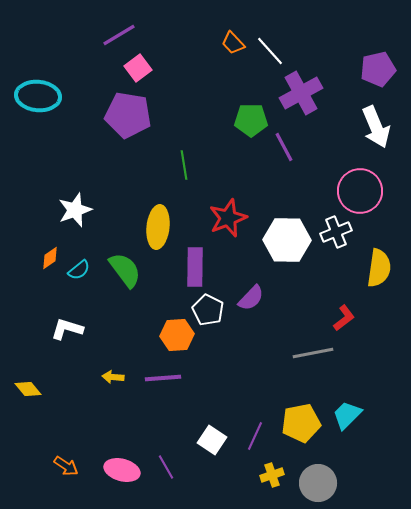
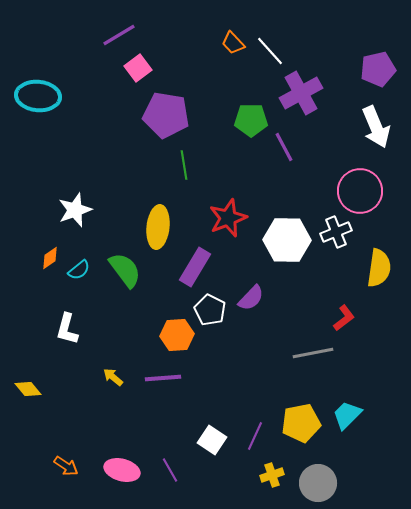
purple pentagon at (128, 115): moved 38 px right
purple rectangle at (195, 267): rotated 30 degrees clockwise
white pentagon at (208, 310): moved 2 px right
white L-shape at (67, 329): rotated 92 degrees counterclockwise
yellow arrow at (113, 377): rotated 35 degrees clockwise
purple line at (166, 467): moved 4 px right, 3 px down
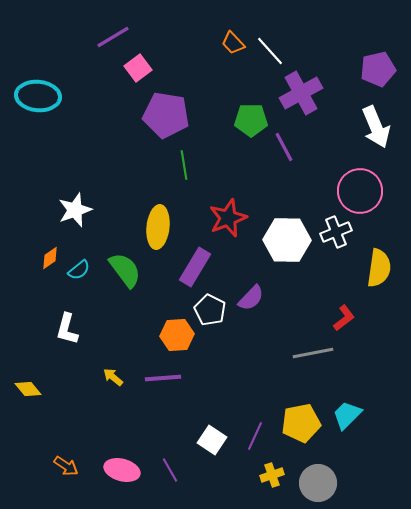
purple line at (119, 35): moved 6 px left, 2 px down
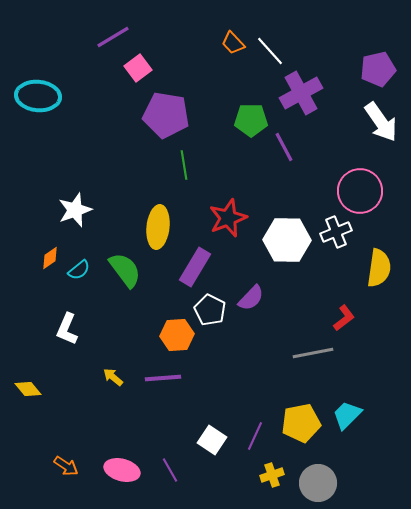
white arrow at (376, 127): moved 5 px right, 5 px up; rotated 12 degrees counterclockwise
white L-shape at (67, 329): rotated 8 degrees clockwise
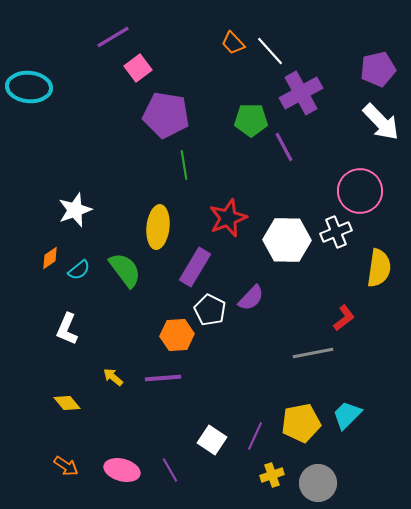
cyan ellipse at (38, 96): moved 9 px left, 9 px up
white arrow at (381, 122): rotated 9 degrees counterclockwise
yellow diamond at (28, 389): moved 39 px right, 14 px down
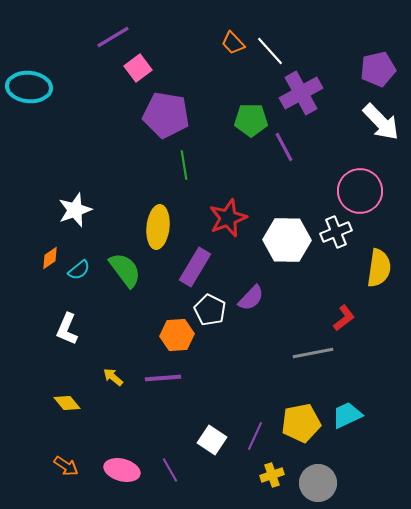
cyan trapezoid at (347, 415): rotated 20 degrees clockwise
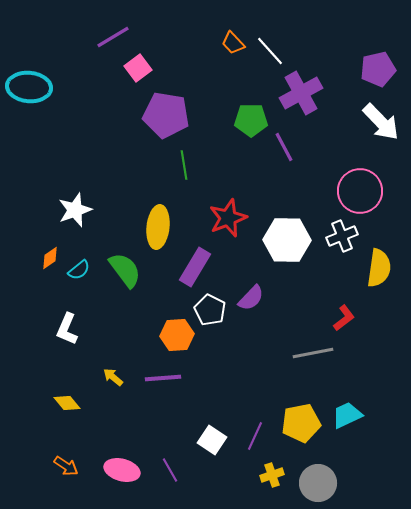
white cross at (336, 232): moved 6 px right, 4 px down
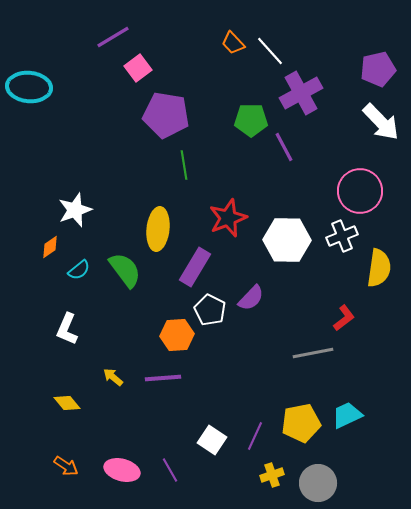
yellow ellipse at (158, 227): moved 2 px down
orange diamond at (50, 258): moved 11 px up
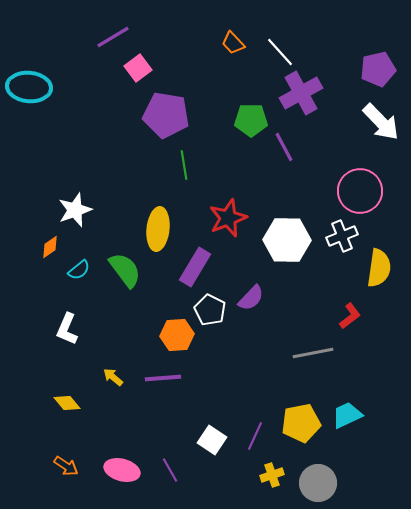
white line at (270, 51): moved 10 px right, 1 px down
red L-shape at (344, 318): moved 6 px right, 2 px up
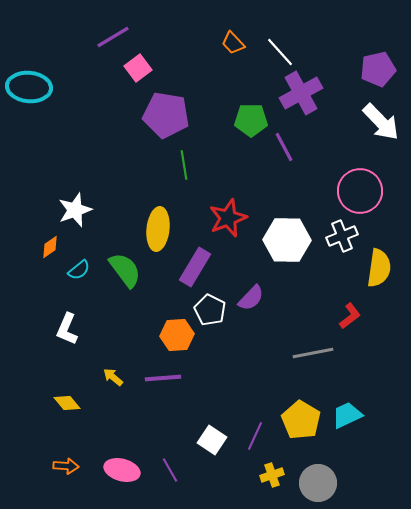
yellow pentagon at (301, 423): moved 3 px up; rotated 30 degrees counterclockwise
orange arrow at (66, 466): rotated 30 degrees counterclockwise
